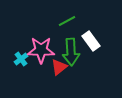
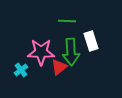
green line: rotated 30 degrees clockwise
white rectangle: rotated 18 degrees clockwise
pink star: moved 2 px down
cyan cross: moved 11 px down
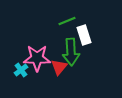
green line: rotated 24 degrees counterclockwise
white rectangle: moved 7 px left, 6 px up
pink star: moved 4 px left, 6 px down
red triangle: rotated 12 degrees counterclockwise
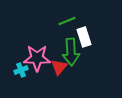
white rectangle: moved 2 px down
cyan cross: rotated 16 degrees clockwise
